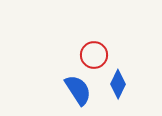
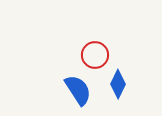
red circle: moved 1 px right
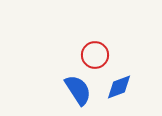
blue diamond: moved 1 px right, 3 px down; rotated 44 degrees clockwise
